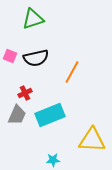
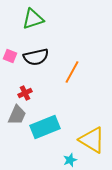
black semicircle: moved 1 px up
cyan rectangle: moved 5 px left, 12 px down
yellow triangle: rotated 28 degrees clockwise
cyan star: moved 17 px right; rotated 16 degrees counterclockwise
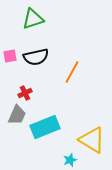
pink square: rotated 32 degrees counterclockwise
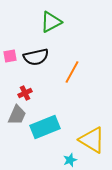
green triangle: moved 18 px right, 3 px down; rotated 10 degrees counterclockwise
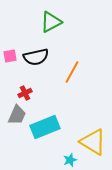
yellow triangle: moved 1 px right, 2 px down
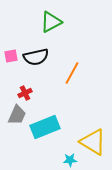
pink square: moved 1 px right
orange line: moved 1 px down
cyan star: rotated 16 degrees clockwise
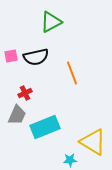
orange line: rotated 50 degrees counterclockwise
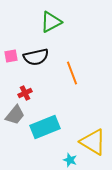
gray trapezoid: moved 2 px left; rotated 15 degrees clockwise
cyan star: rotated 24 degrees clockwise
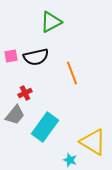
cyan rectangle: rotated 32 degrees counterclockwise
